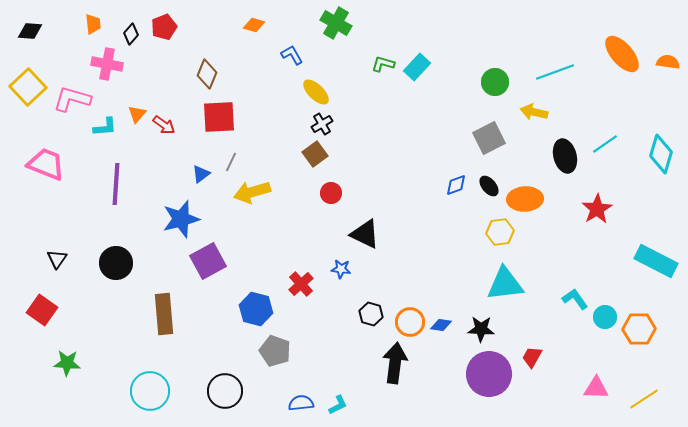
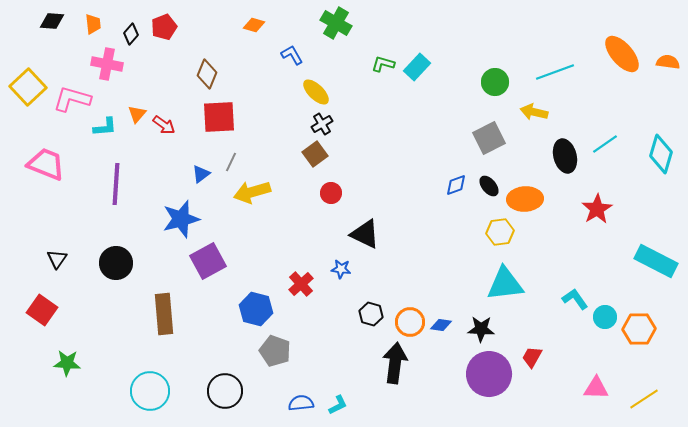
black diamond at (30, 31): moved 22 px right, 10 px up
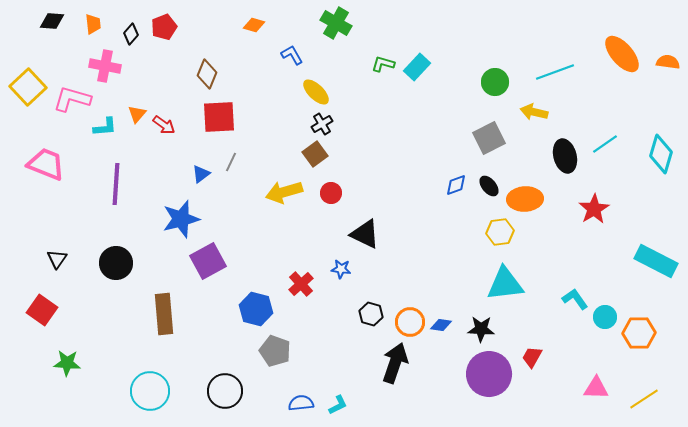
pink cross at (107, 64): moved 2 px left, 2 px down
yellow arrow at (252, 192): moved 32 px right
red star at (597, 209): moved 3 px left
orange hexagon at (639, 329): moved 4 px down
black arrow at (395, 363): rotated 12 degrees clockwise
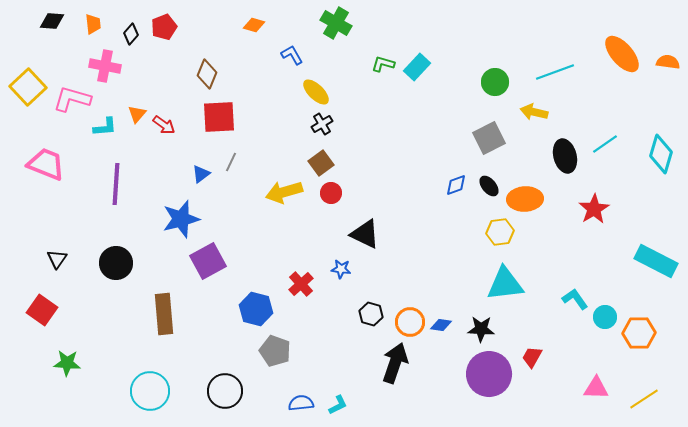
brown square at (315, 154): moved 6 px right, 9 px down
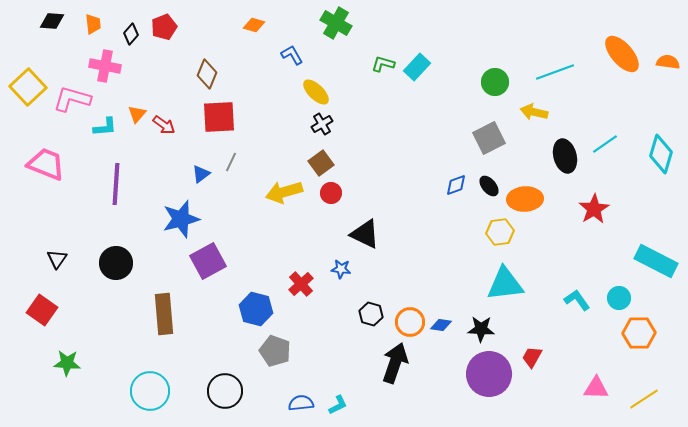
cyan L-shape at (575, 299): moved 2 px right, 1 px down
cyan circle at (605, 317): moved 14 px right, 19 px up
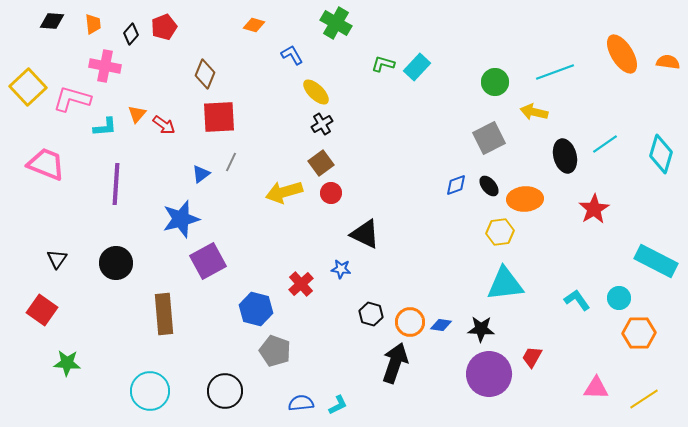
orange ellipse at (622, 54): rotated 9 degrees clockwise
brown diamond at (207, 74): moved 2 px left
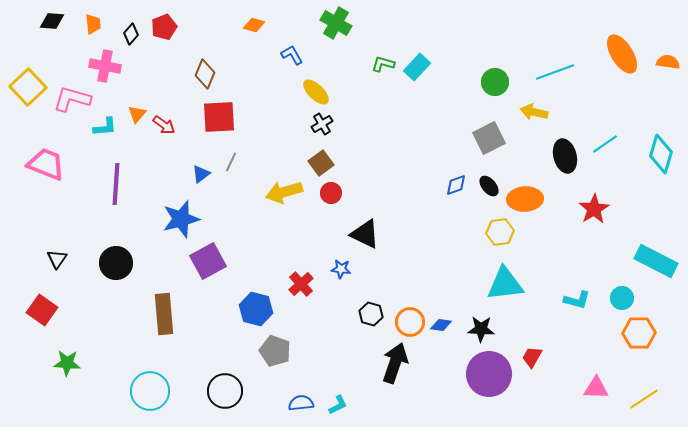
cyan circle at (619, 298): moved 3 px right
cyan L-shape at (577, 300): rotated 140 degrees clockwise
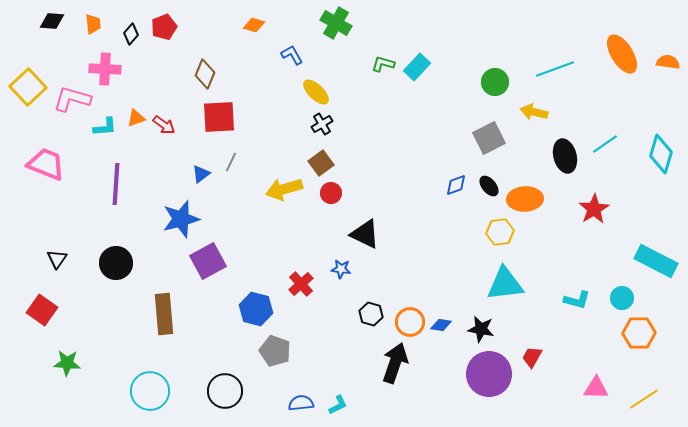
pink cross at (105, 66): moved 3 px down; rotated 8 degrees counterclockwise
cyan line at (555, 72): moved 3 px up
orange triangle at (137, 114): moved 1 px left, 4 px down; rotated 30 degrees clockwise
yellow arrow at (284, 192): moved 3 px up
black star at (481, 329): rotated 8 degrees clockwise
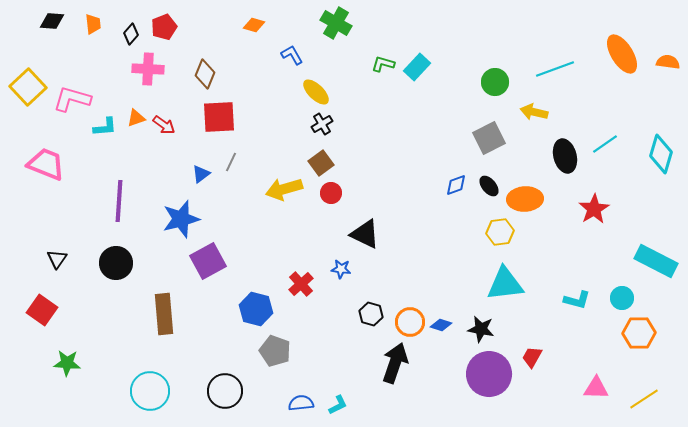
pink cross at (105, 69): moved 43 px right
purple line at (116, 184): moved 3 px right, 17 px down
blue diamond at (441, 325): rotated 10 degrees clockwise
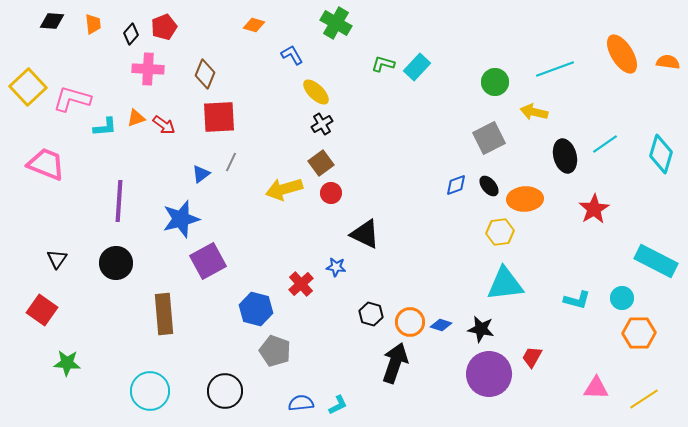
blue star at (341, 269): moved 5 px left, 2 px up
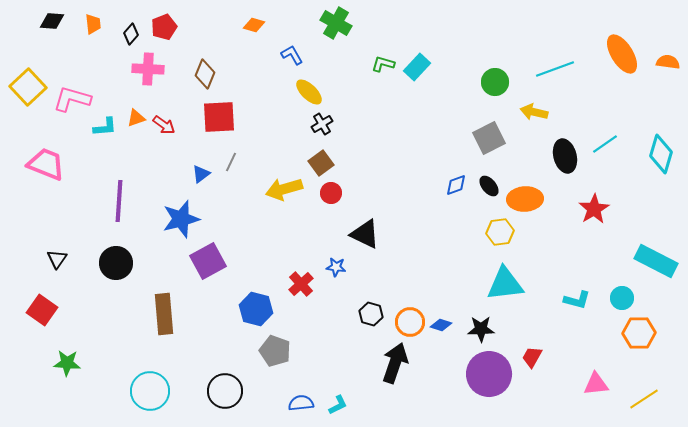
yellow ellipse at (316, 92): moved 7 px left
black star at (481, 329): rotated 12 degrees counterclockwise
pink triangle at (596, 388): moved 4 px up; rotated 8 degrees counterclockwise
